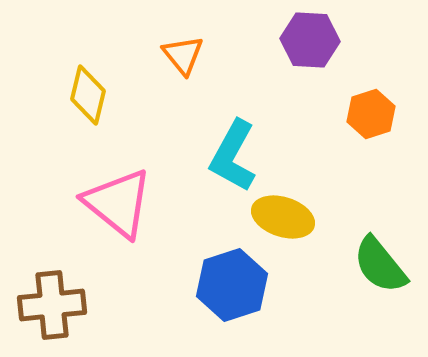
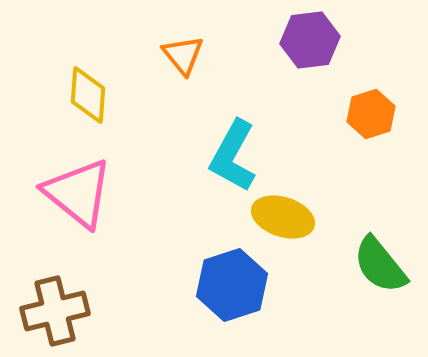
purple hexagon: rotated 10 degrees counterclockwise
yellow diamond: rotated 10 degrees counterclockwise
pink triangle: moved 40 px left, 10 px up
brown cross: moved 3 px right, 6 px down; rotated 8 degrees counterclockwise
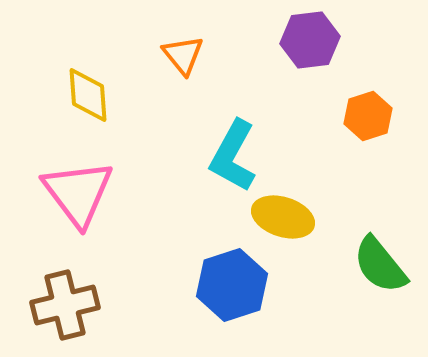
yellow diamond: rotated 8 degrees counterclockwise
orange hexagon: moved 3 px left, 2 px down
pink triangle: rotated 14 degrees clockwise
brown cross: moved 10 px right, 6 px up
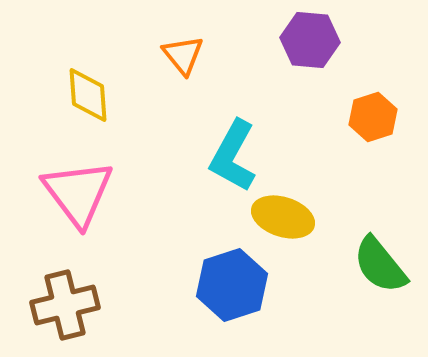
purple hexagon: rotated 12 degrees clockwise
orange hexagon: moved 5 px right, 1 px down
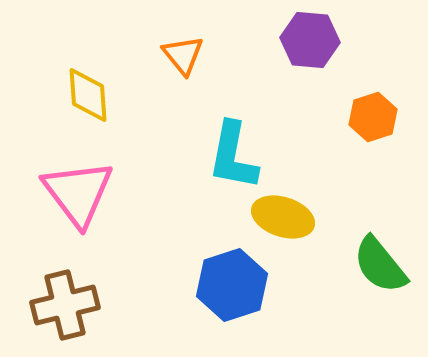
cyan L-shape: rotated 18 degrees counterclockwise
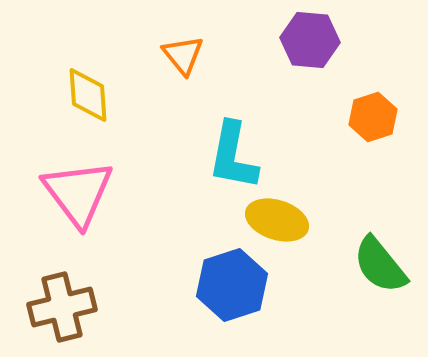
yellow ellipse: moved 6 px left, 3 px down
brown cross: moved 3 px left, 2 px down
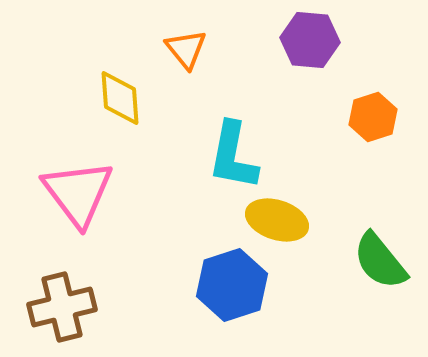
orange triangle: moved 3 px right, 6 px up
yellow diamond: moved 32 px right, 3 px down
green semicircle: moved 4 px up
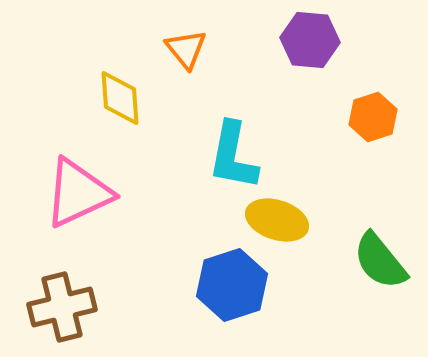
pink triangle: rotated 42 degrees clockwise
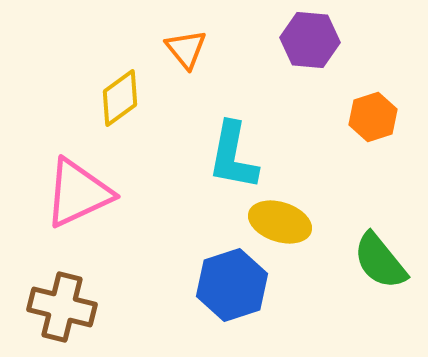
yellow diamond: rotated 58 degrees clockwise
yellow ellipse: moved 3 px right, 2 px down
brown cross: rotated 28 degrees clockwise
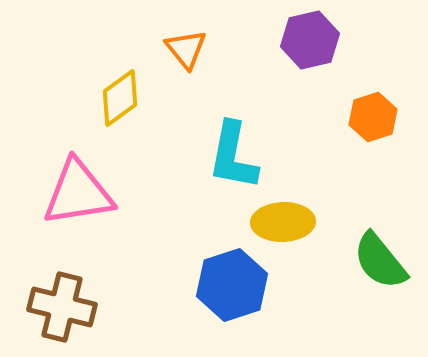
purple hexagon: rotated 18 degrees counterclockwise
pink triangle: rotated 16 degrees clockwise
yellow ellipse: moved 3 px right; rotated 20 degrees counterclockwise
